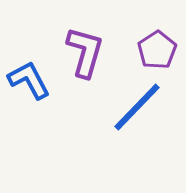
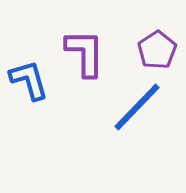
purple L-shape: moved 1 px down; rotated 16 degrees counterclockwise
blue L-shape: rotated 12 degrees clockwise
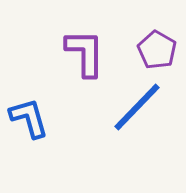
purple pentagon: rotated 9 degrees counterclockwise
blue L-shape: moved 38 px down
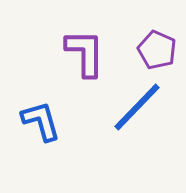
purple pentagon: rotated 6 degrees counterclockwise
blue L-shape: moved 12 px right, 3 px down
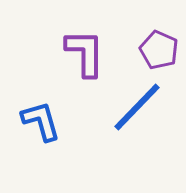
purple pentagon: moved 2 px right
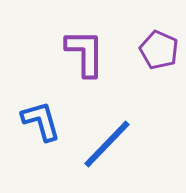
blue line: moved 30 px left, 37 px down
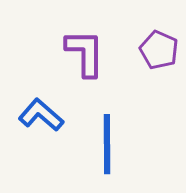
blue L-shape: moved 6 px up; rotated 33 degrees counterclockwise
blue line: rotated 44 degrees counterclockwise
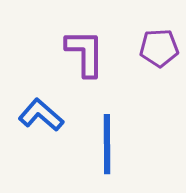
purple pentagon: moved 2 px up; rotated 27 degrees counterclockwise
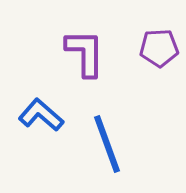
blue line: rotated 20 degrees counterclockwise
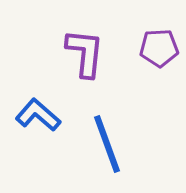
purple L-shape: rotated 6 degrees clockwise
blue L-shape: moved 3 px left
